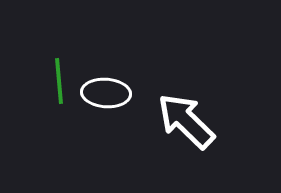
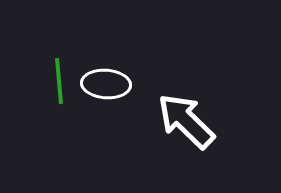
white ellipse: moved 9 px up
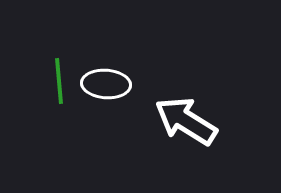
white arrow: rotated 12 degrees counterclockwise
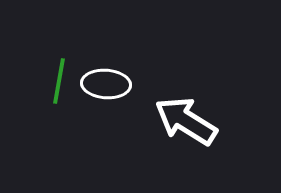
green line: rotated 15 degrees clockwise
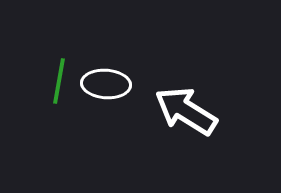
white arrow: moved 10 px up
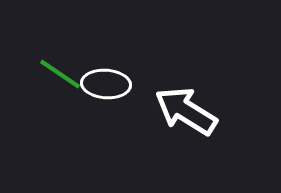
green line: moved 1 px right, 7 px up; rotated 66 degrees counterclockwise
